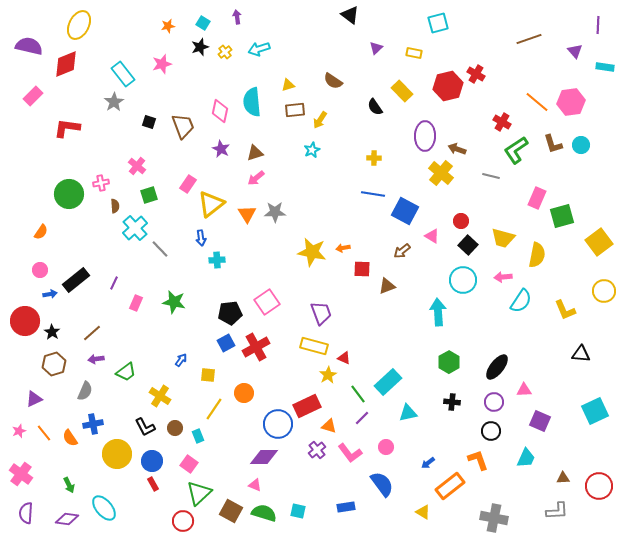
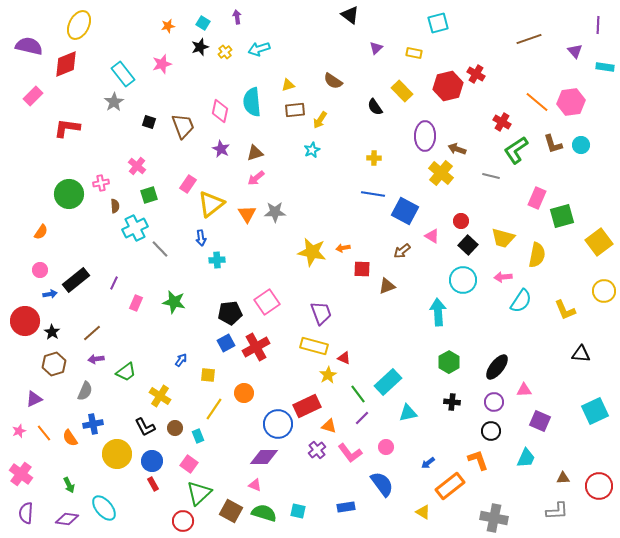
cyan cross at (135, 228): rotated 15 degrees clockwise
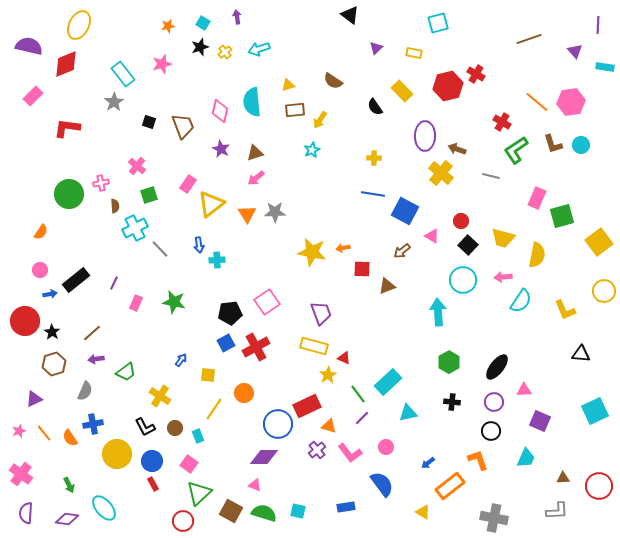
blue arrow at (201, 238): moved 2 px left, 7 px down
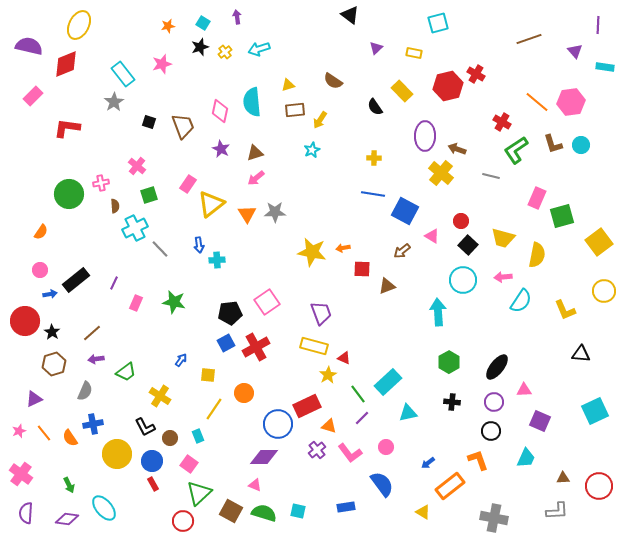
brown circle at (175, 428): moved 5 px left, 10 px down
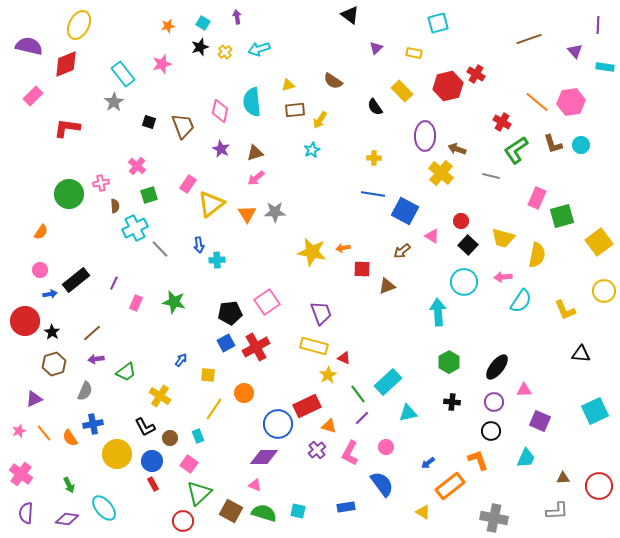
cyan circle at (463, 280): moved 1 px right, 2 px down
pink L-shape at (350, 453): rotated 65 degrees clockwise
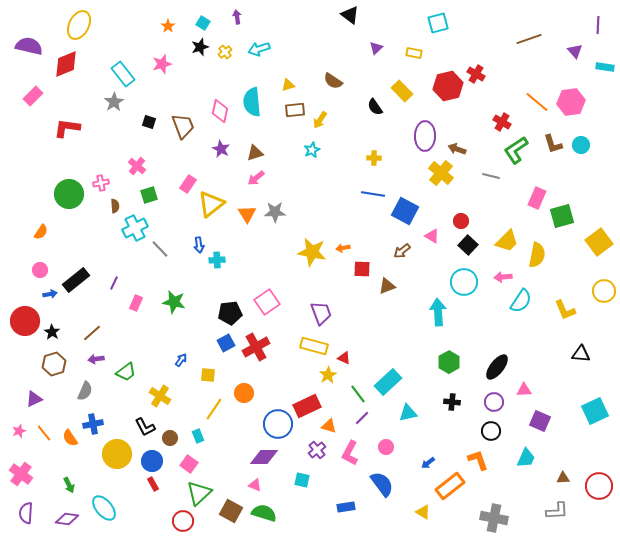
orange star at (168, 26): rotated 24 degrees counterclockwise
yellow trapezoid at (503, 238): moved 4 px right, 3 px down; rotated 60 degrees counterclockwise
cyan square at (298, 511): moved 4 px right, 31 px up
